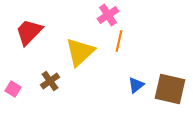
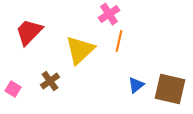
pink cross: moved 1 px right, 1 px up
yellow triangle: moved 2 px up
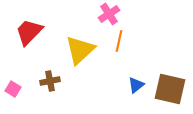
brown cross: rotated 24 degrees clockwise
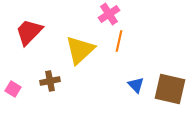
blue triangle: rotated 36 degrees counterclockwise
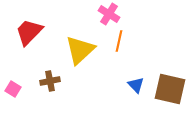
pink cross: rotated 25 degrees counterclockwise
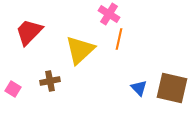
orange line: moved 2 px up
blue triangle: moved 3 px right, 3 px down
brown square: moved 2 px right, 1 px up
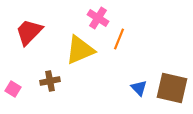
pink cross: moved 11 px left, 4 px down
orange line: rotated 10 degrees clockwise
yellow triangle: rotated 20 degrees clockwise
